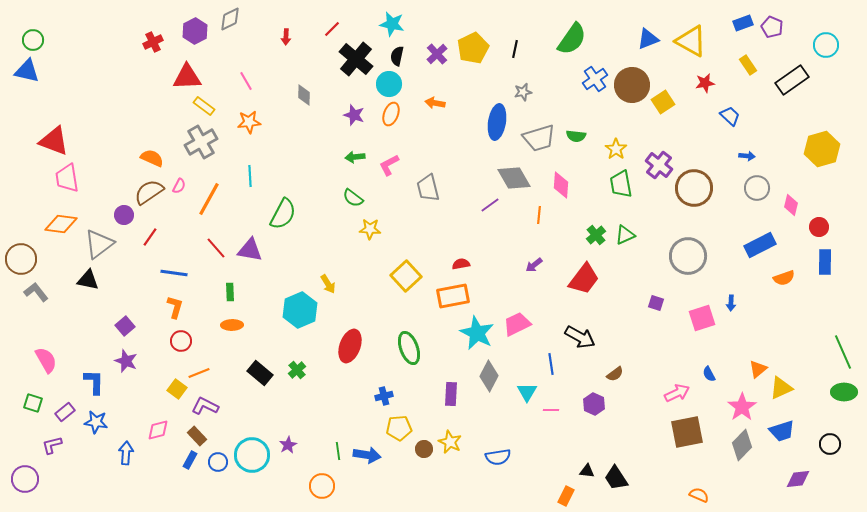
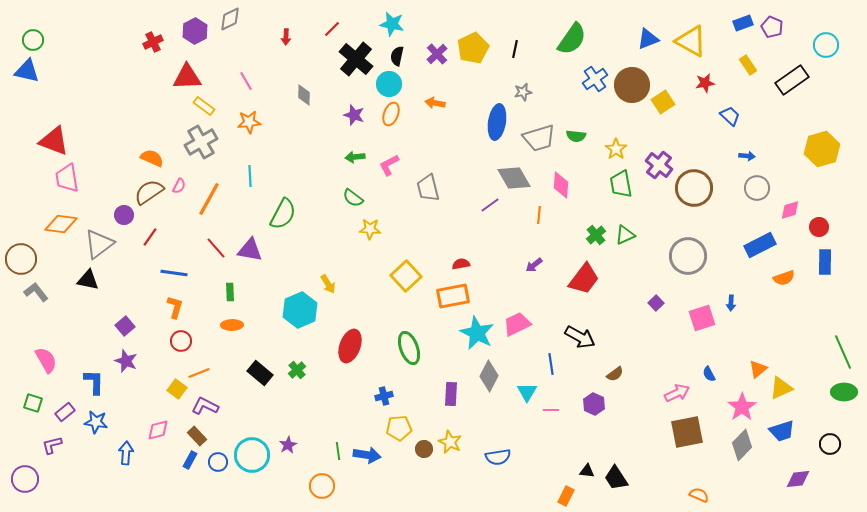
pink diamond at (791, 205): moved 1 px left, 5 px down; rotated 60 degrees clockwise
purple square at (656, 303): rotated 28 degrees clockwise
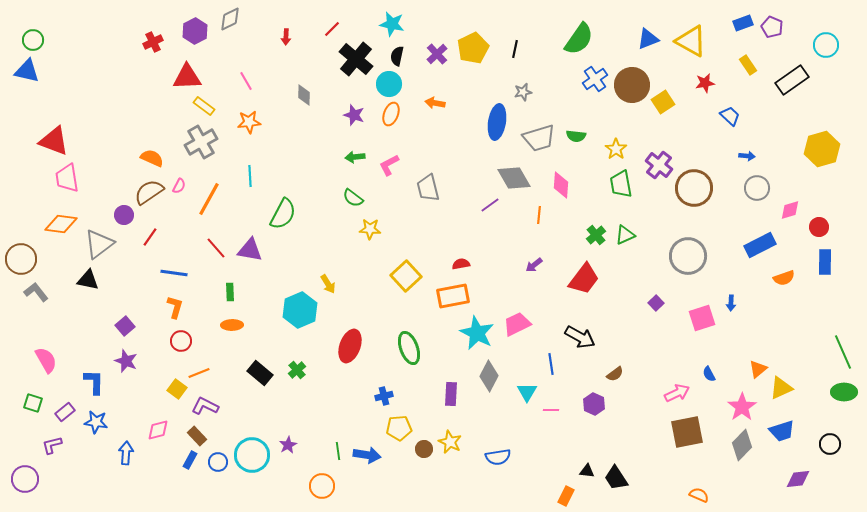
green semicircle at (572, 39): moved 7 px right
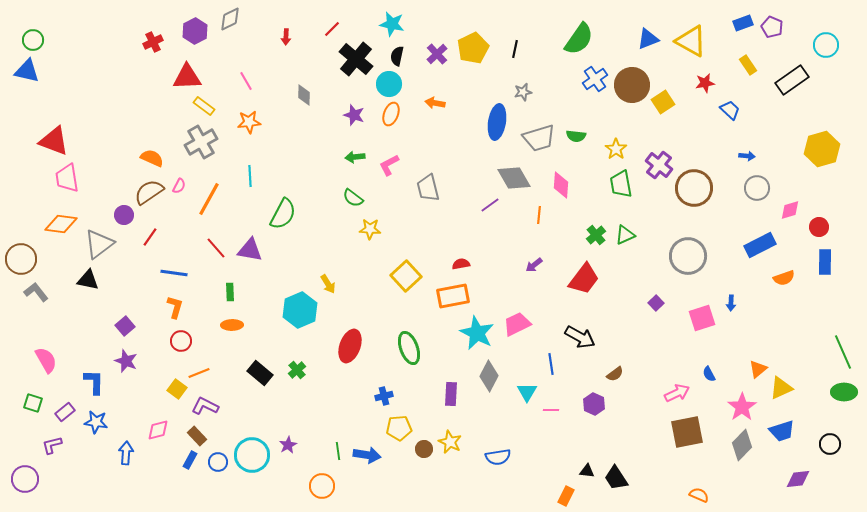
blue trapezoid at (730, 116): moved 6 px up
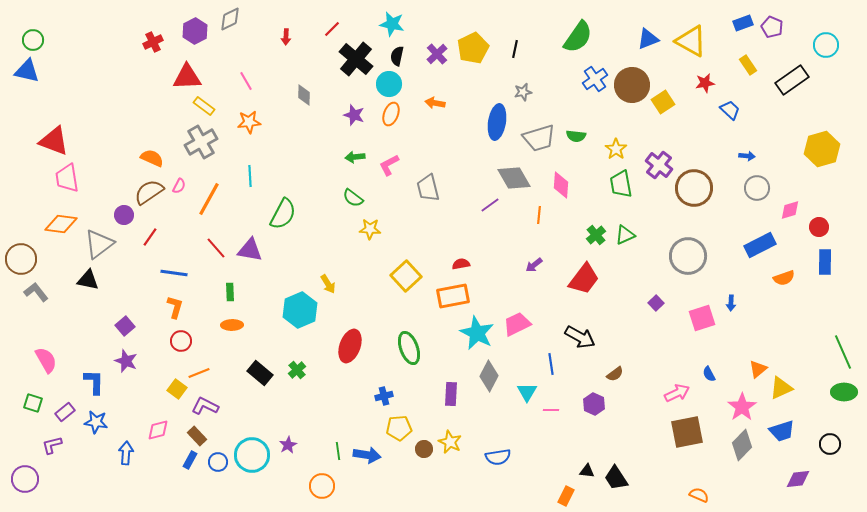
green semicircle at (579, 39): moved 1 px left, 2 px up
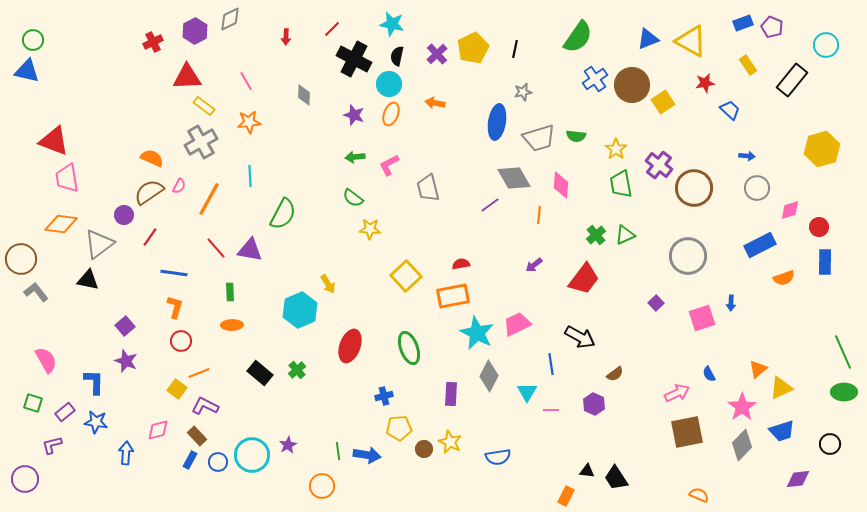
black cross at (356, 59): moved 2 px left; rotated 12 degrees counterclockwise
black rectangle at (792, 80): rotated 16 degrees counterclockwise
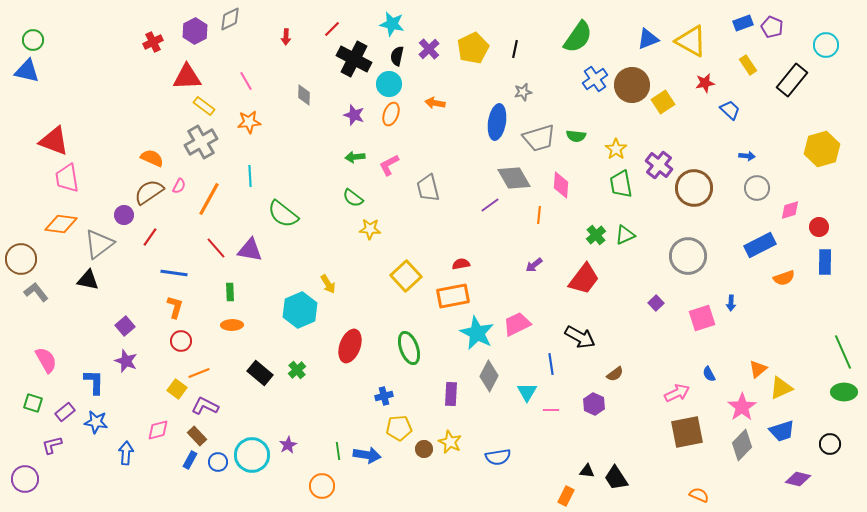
purple cross at (437, 54): moved 8 px left, 5 px up
green semicircle at (283, 214): rotated 100 degrees clockwise
purple diamond at (798, 479): rotated 20 degrees clockwise
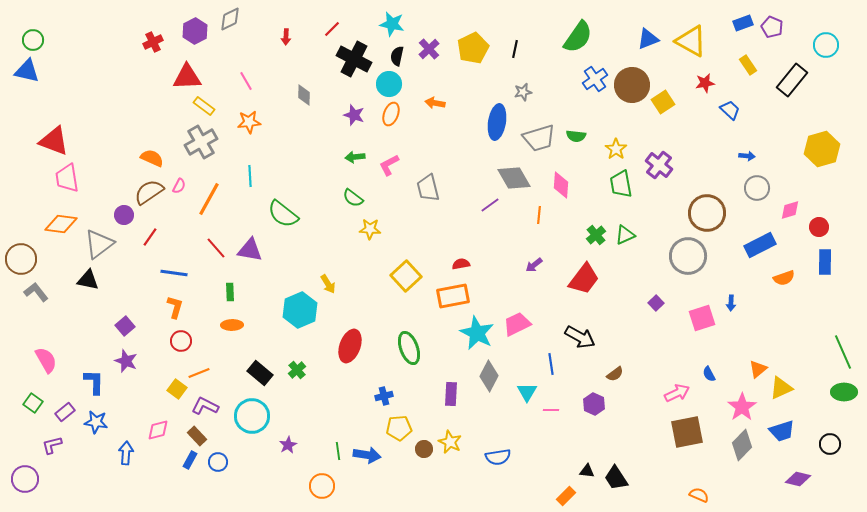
brown circle at (694, 188): moved 13 px right, 25 px down
green square at (33, 403): rotated 18 degrees clockwise
cyan circle at (252, 455): moved 39 px up
orange rectangle at (566, 496): rotated 18 degrees clockwise
